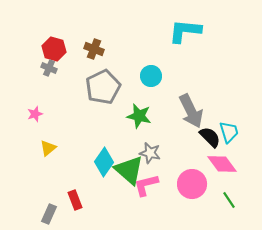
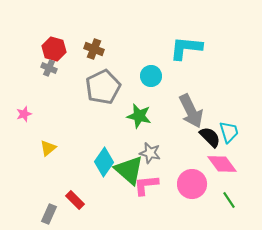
cyan L-shape: moved 1 px right, 17 px down
pink star: moved 11 px left
pink L-shape: rotated 8 degrees clockwise
red rectangle: rotated 24 degrees counterclockwise
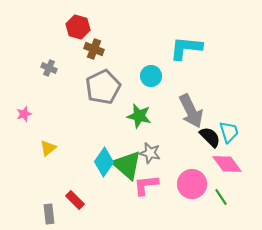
red hexagon: moved 24 px right, 22 px up
pink diamond: moved 5 px right
green triangle: moved 2 px left, 5 px up
green line: moved 8 px left, 3 px up
gray rectangle: rotated 30 degrees counterclockwise
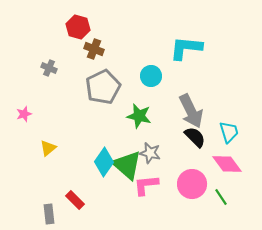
black semicircle: moved 15 px left
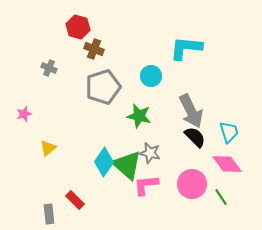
gray pentagon: rotated 8 degrees clockwise
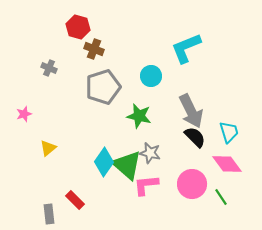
cyan L-shape: rotated 28 degrees counterclockwise
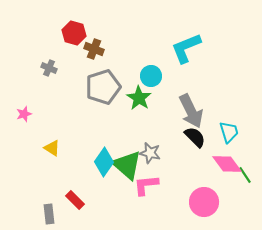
red hexagon: moved 4 px left, 6 px down
green star: moved 18 px up; rotated 20 degrees clockwise
yellow triangle: moved 4 px right; rotated 48 degrees counterclockwise
pink circle: moved 12 px right, 18 px down
green line: moved 24 px right, 22 px up
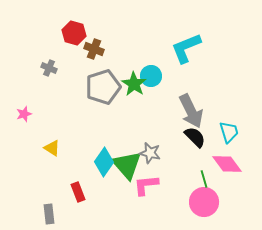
green star: moved 5 px left, 14 px up
green triangle: rotated 8 degrees clockwise
green line: moved 41 px left, 4 px down; rotated 18 degrees clockwise
red rectangle: moved 3 px right, 8 px up; rotated 24 degrees clockwise
